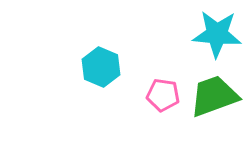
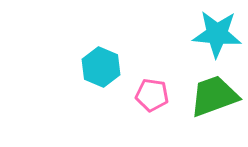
pink pentagon: moved 11 px left
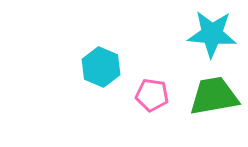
cyan star: moved 5 px left
green trapezoid: rotated 10 degrees clockwise
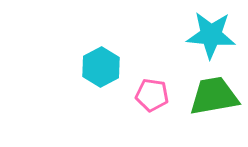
cyan star: moved 1 px left, 1 px down
cyan hexagon: rotated 9 degrees clockwise
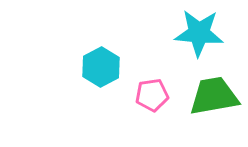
cyan star: moved 12 px left, 2 px up
pink pentagon: rotated 16 degrees counterclockwise
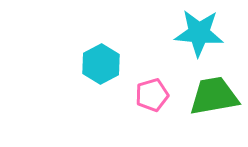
cyan hexagon: moved 3 px up
pink pentagon: rotated 8 degrees counterclockwise
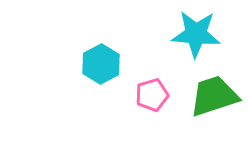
cyan star: moved 3 px left, 1 px down
green trapezoid: rotated 8 degrees counterclockwise
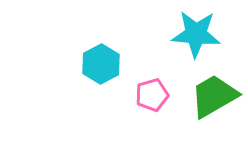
green trapezoid: rotated 12 degrees counterclockwise
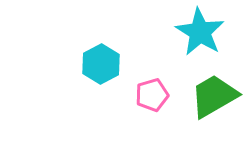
cyan star: moved 4 px right, 2 px up; rotated 27 degrees clockwise
